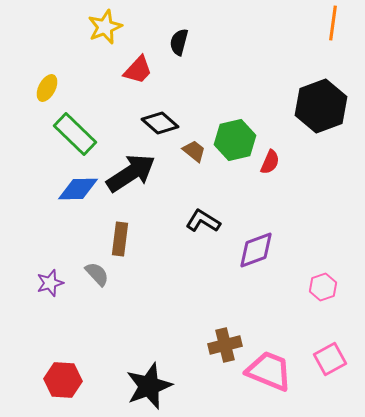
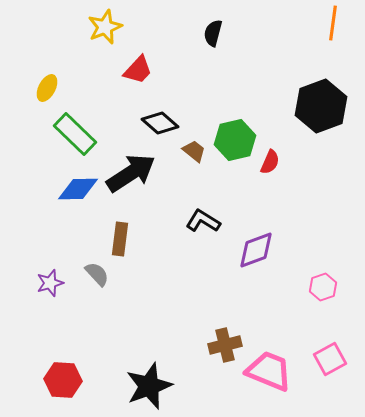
black semicircle: moved 34 px right, 9 px up
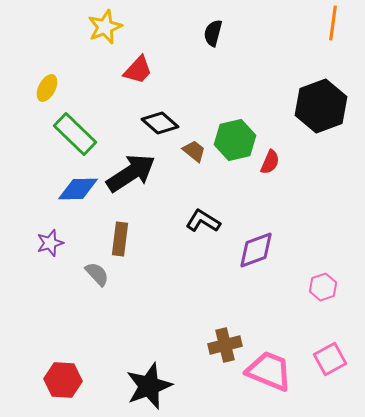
purple star: moved 40 px up
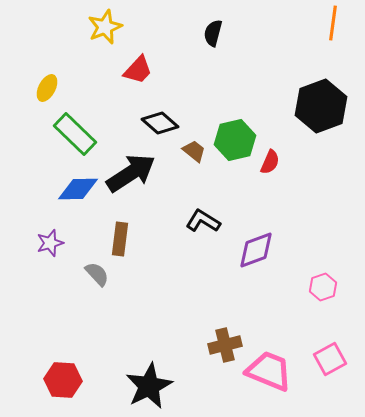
black star: rotated 6 degrees counterclockwise
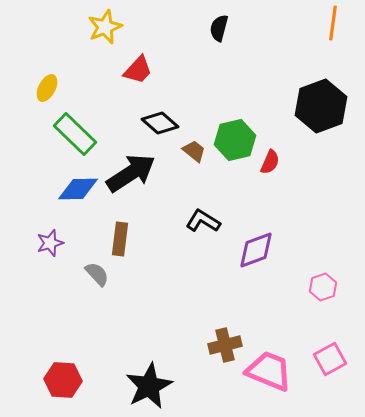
black semicircle: moved 6 px right, 5 px up
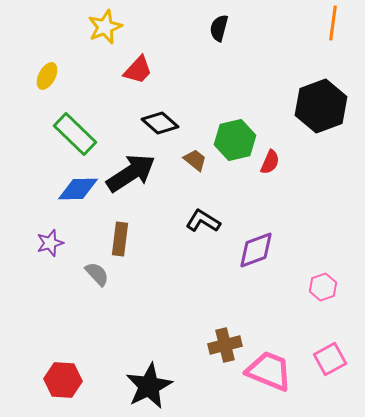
yellow ellipse: moved 12 px up
brown trapezoid: moved 1 px right, 9 px down
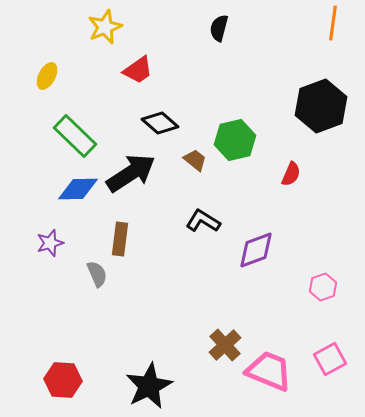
red trapezoid: rotated 12 degrees clockwise
green rectangle: moved 2 px down
red semicircle: moved 21 px right, 12 px down
gray semicircle: rotated 20 degrees clockwise
brown cross: rotated 28 degrees counterclockwise
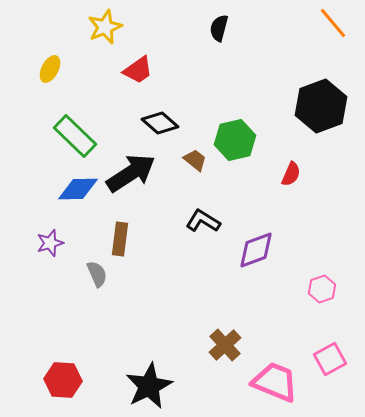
orange line: rotated 48 degrees counterclockwise
yellow ellipse: moved 3 px right, 7 px up
pink hexagon: moved 1 px left, 2 px down
pink trapezoid: moved 6 px right, 11 px down
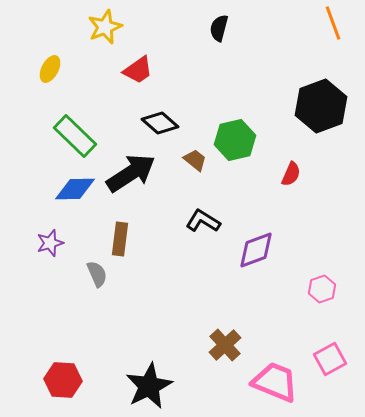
orange line: rotated 20 degrees clockwise
blue diamond: moved 3 px left
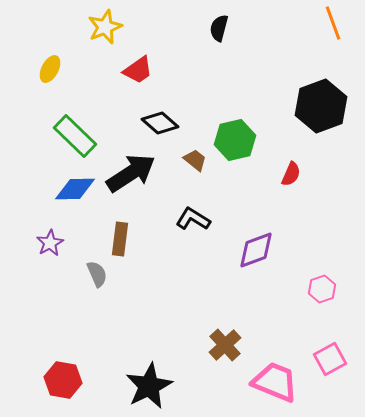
black L-shape: moved 10 px left, 2 px up
purple star: rotated 12 degrees counterclockwise
red hexagon: rotated 6 degrees clockwise
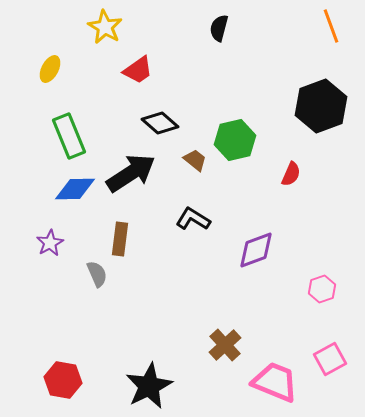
orange line: moved 2 px left, 3 px down
yellow star: rotated 20 degrees counterclockwise
green rectangle: moved 6 px left; rotated 24 degrees clockwise
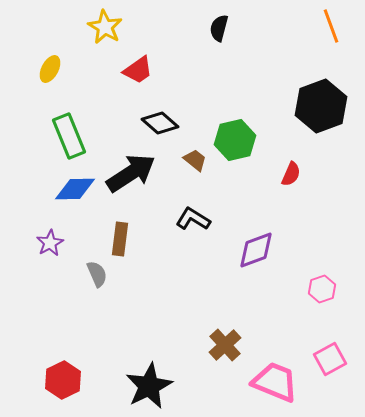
red hexagon: rotated 24 degrees clockwise
